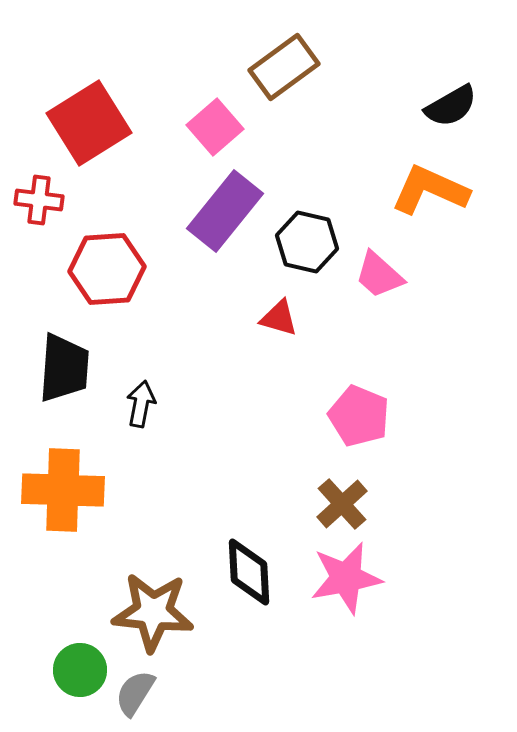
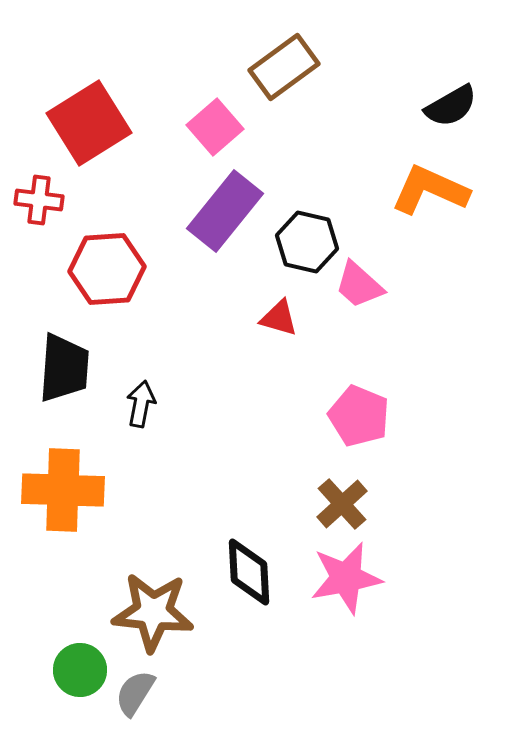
pink trapezoid: moved 20 px left, 10 px down
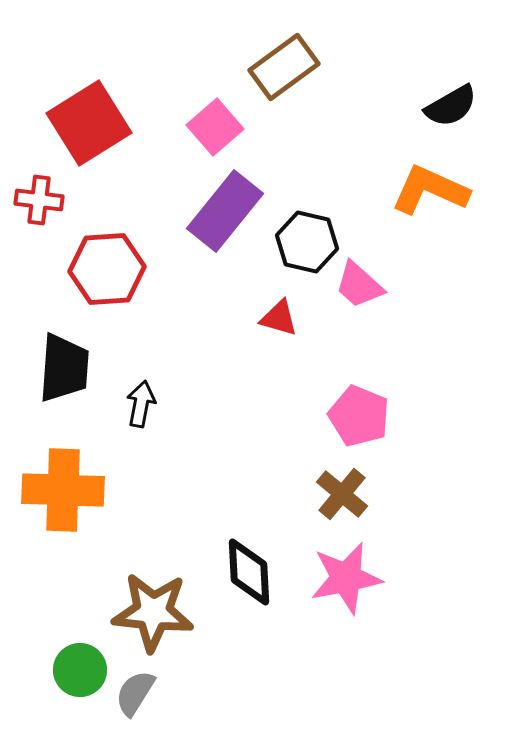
brown cross: moved 10 px up; rotated 8 degrees counterclockwise
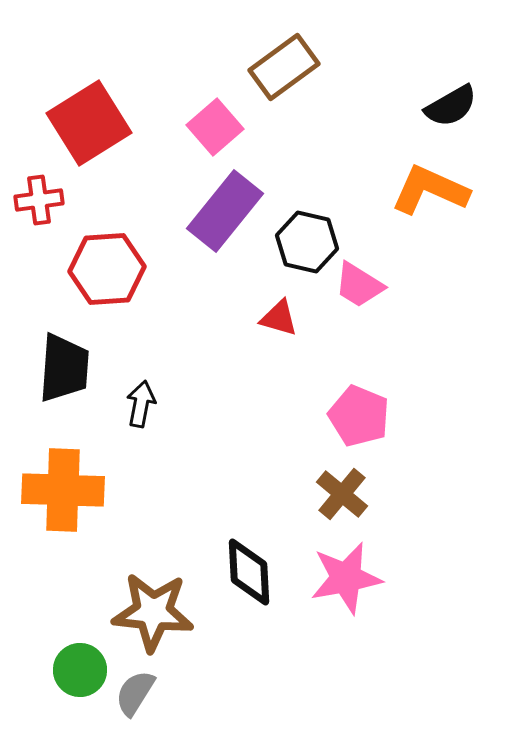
red cross: rotated 15 degrees counterclockwise
pink trapezoid: rotated 10 degrees counterclockwise
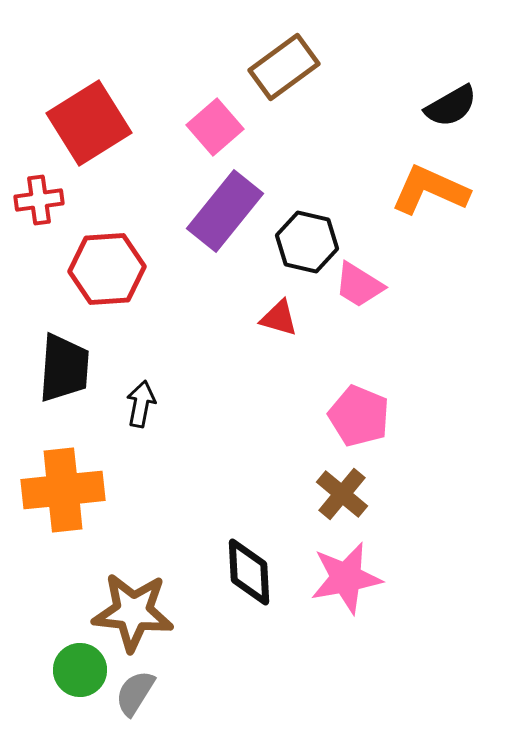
orange cross: rotated 8 degrees counterclockwise
brown star: moved 20 px left
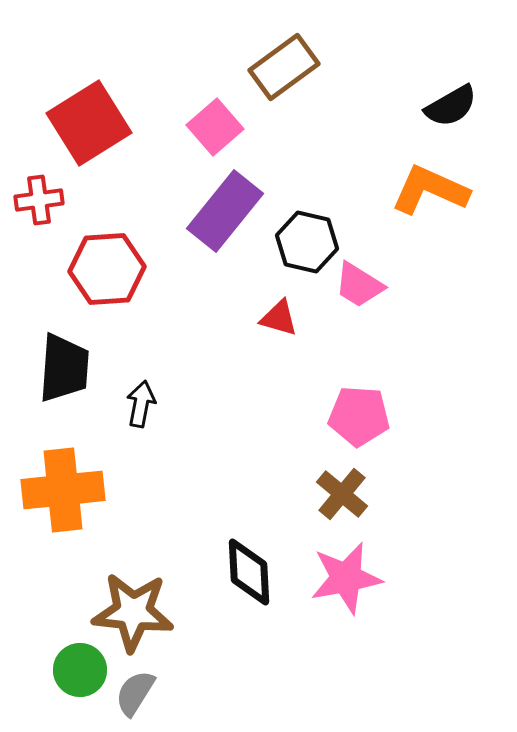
pink pentagon: rotated 18 degrees counterclockwise
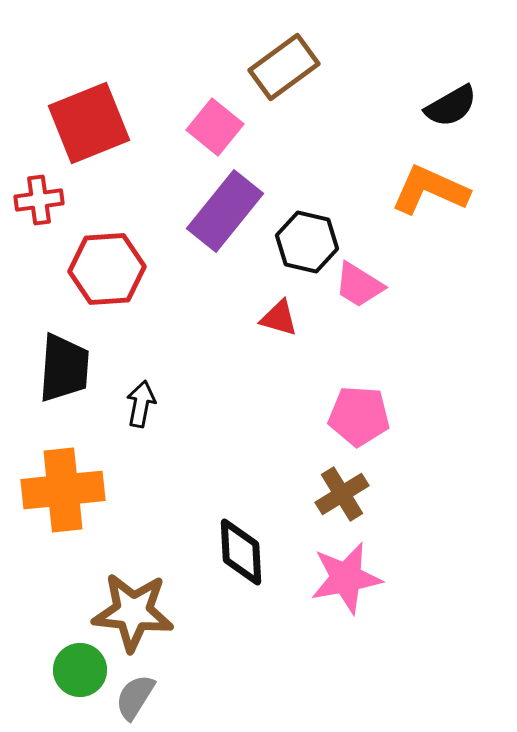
red square: rotated 10 degrees clockwise
pink square: rotated 10 degrees counterclockwise
brown cross: rotated 18 degrees clockwise
black diamond: moved 8 px left, 20 px up
gray semicircle: moved 4 px down
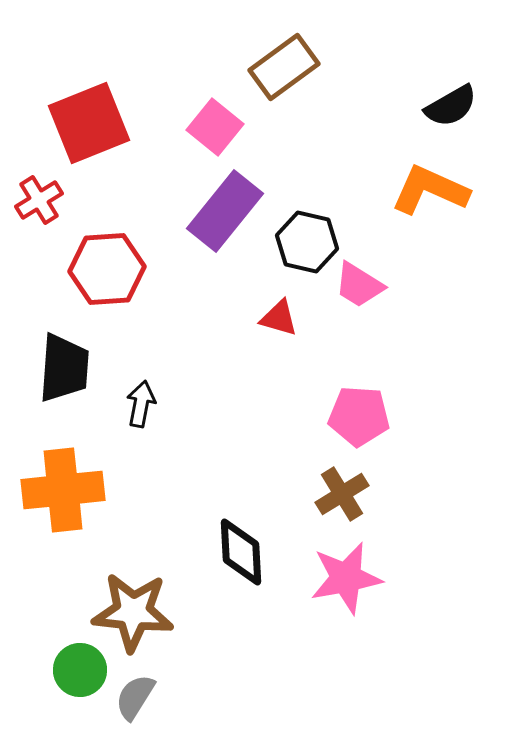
red cross: rotated 24 degrees counterclockwise
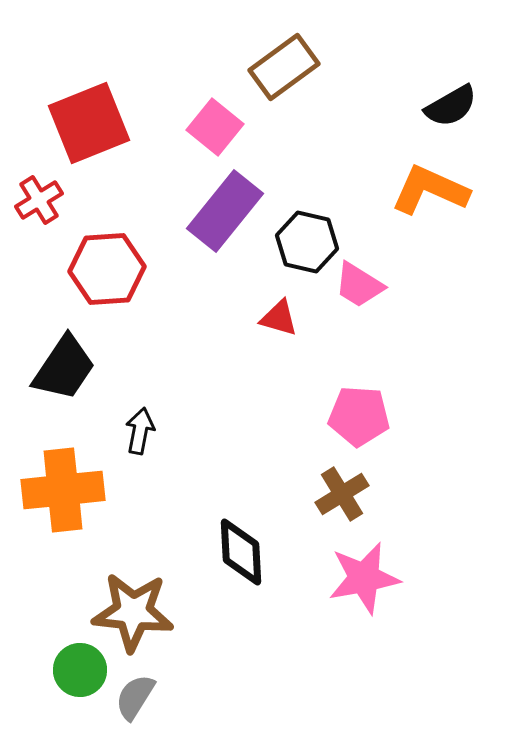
black trapezoid: rotated 30 degrees clockwise
black arrow: moved 1 px left, 27 px down
pink star: moved 18 px right
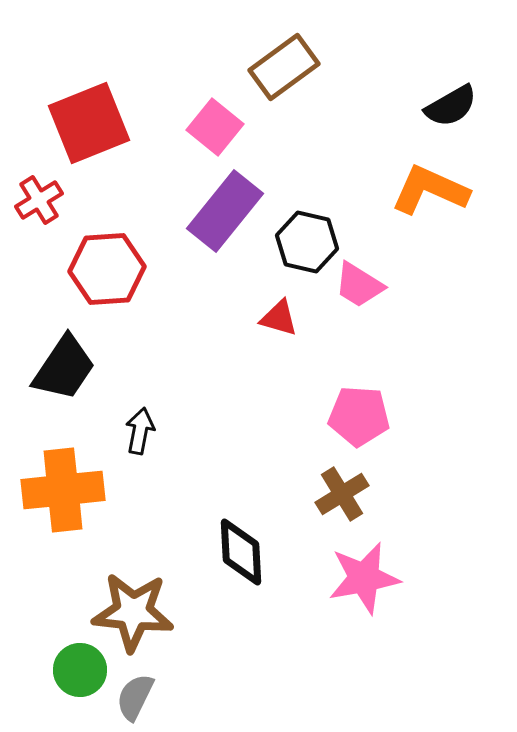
gray semicircle: rotated 6 degrees counterclockwise
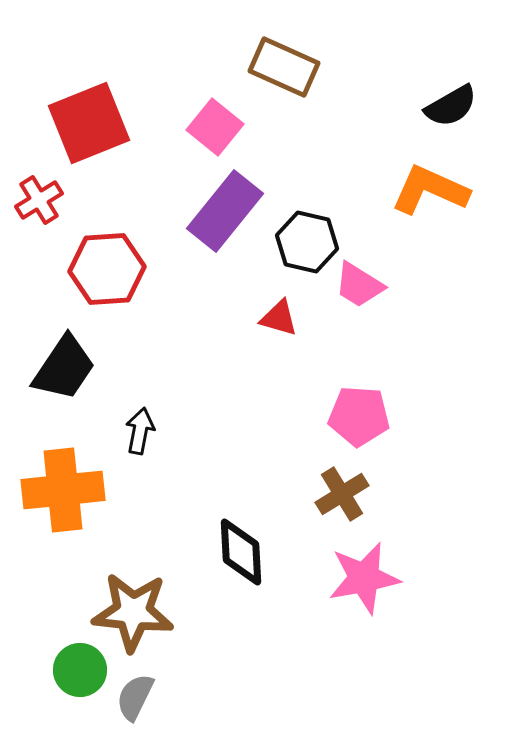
brown rectangle: rotated 60 degrees clockwise
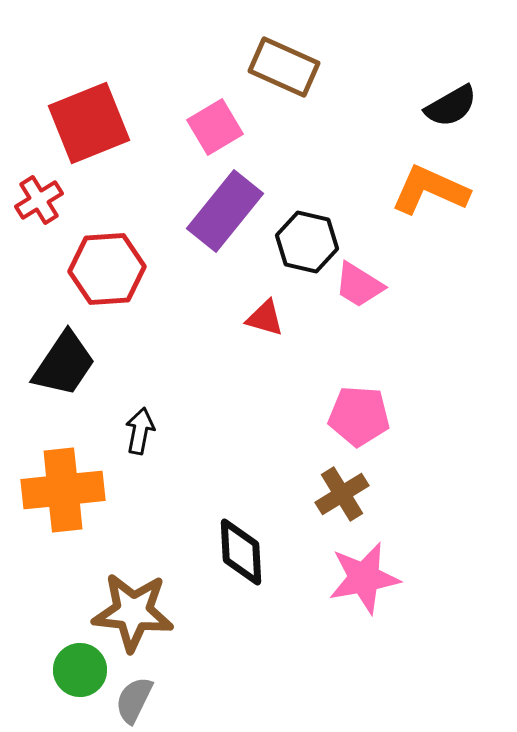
pink square: rotated 20 degrees clockwise
red triangle: moved 14 px left
black trapezoid: moved 4 px up
gray semicircle: moved 1 px left, 3 px down
